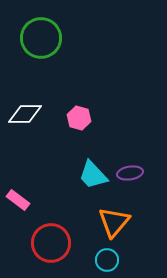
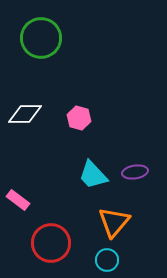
purple ellipse: moved 5 px right, 1 px up
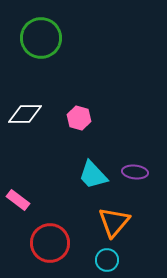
purple ellipse: rotated 15 degrees clockwise
red circle: moved 1 px left
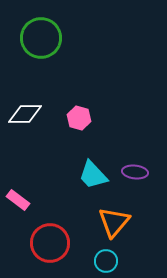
cyan circle: moved 1 px left, 1 px down
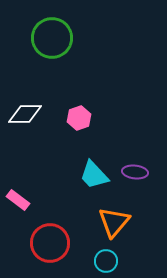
green circle: moved 11 px right
pink hexagon: rotated 25 degrees clockwise
cyan trapezoid: moved 1 px right
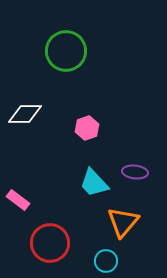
green circle: moved 14 px right, 13 px down
pink hexagon: moved 8 px right, 10 px down
cyan trapezoid: moved 8 px down
orange triangle: moved 9 px right
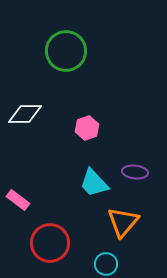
cyan circle: moved 3 px down
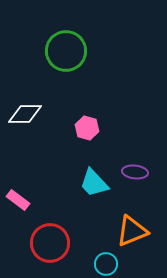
pink hexagon: rotated 25 degrees counterclockwise
orange triangle: moved 9 px right, 9 px down; rotated 28 degrees clockwise
